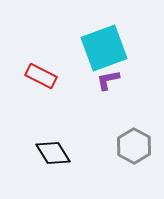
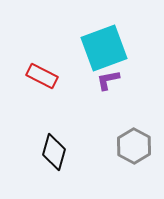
red rectangle: moved 1 px right
black diamond: moved 1 px right, 1 px up; rotated 48 degrees clockwise
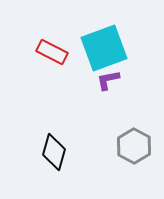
red rectangle: moved 10 px right, 24 px up
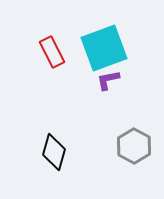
red rectangle: rotated 36 degrees clockwise
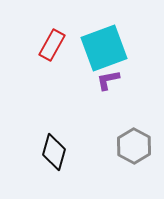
red rectangle: moved 7 px up; rotated 56 degrees clockwise
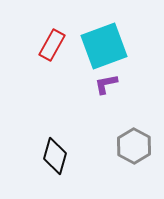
cyan square: moved 2 px up
purple L-shape: moved 2 px left, 4 px down
black diamond: moved 1 px right, 4 px down
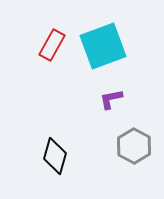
cyan square: moved 1 px left
purple L-shape: moved 5 px right, 15 px down
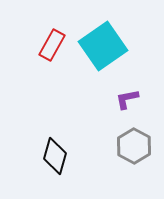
cyan square: rotated 15 degrees counterclockwise
purple L-shape: moved 16 px right
